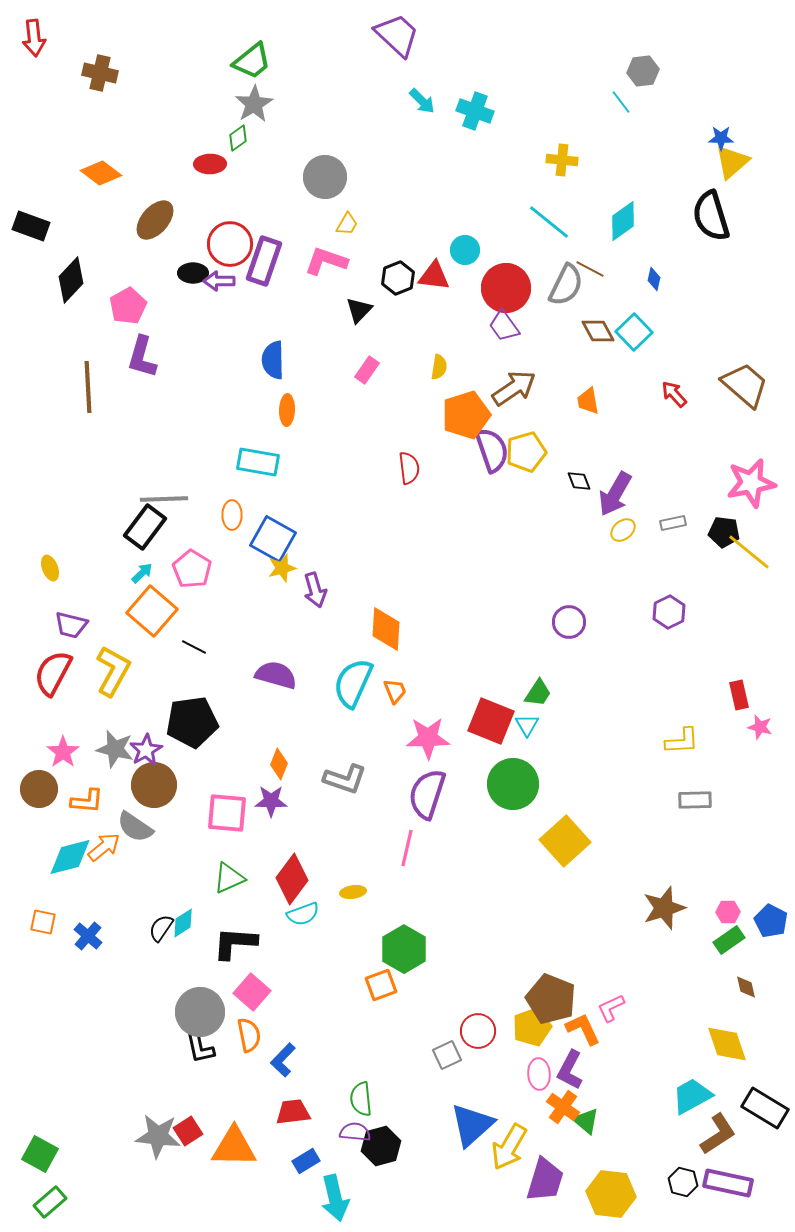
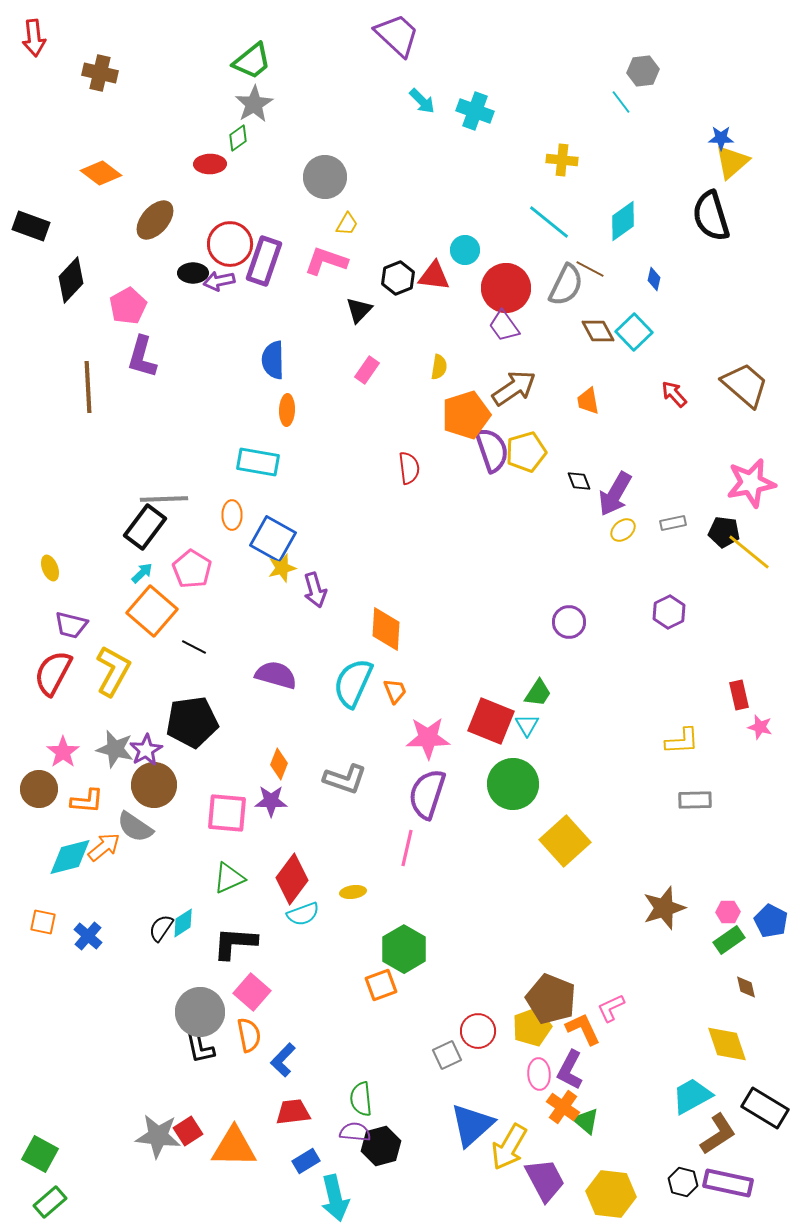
purple arrow at (219, 281): rotated 12 degrees counterclockwise
purple trapezoid at (545, 1180): rotated 45 degrees counterclockwise
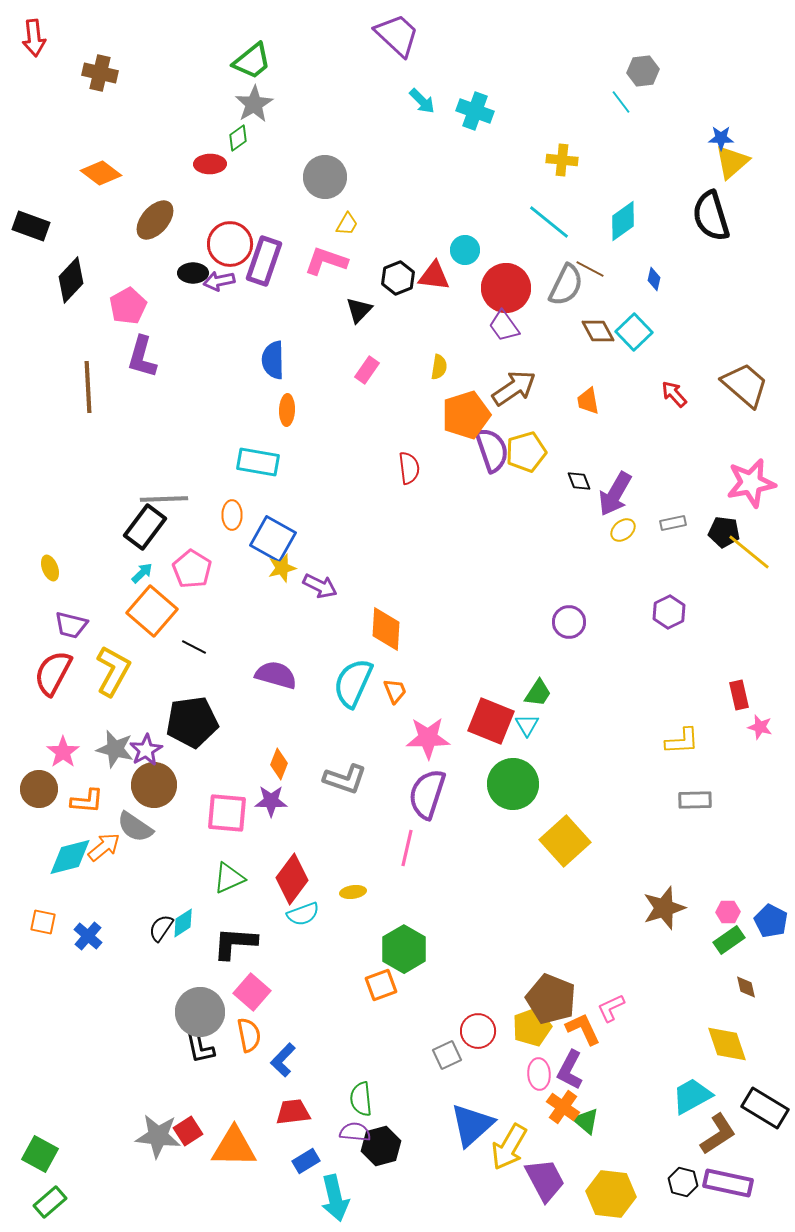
purple arrow at (315, 590): moved 5 px right, 4 px up; rotated 48 degrees counterclockwise
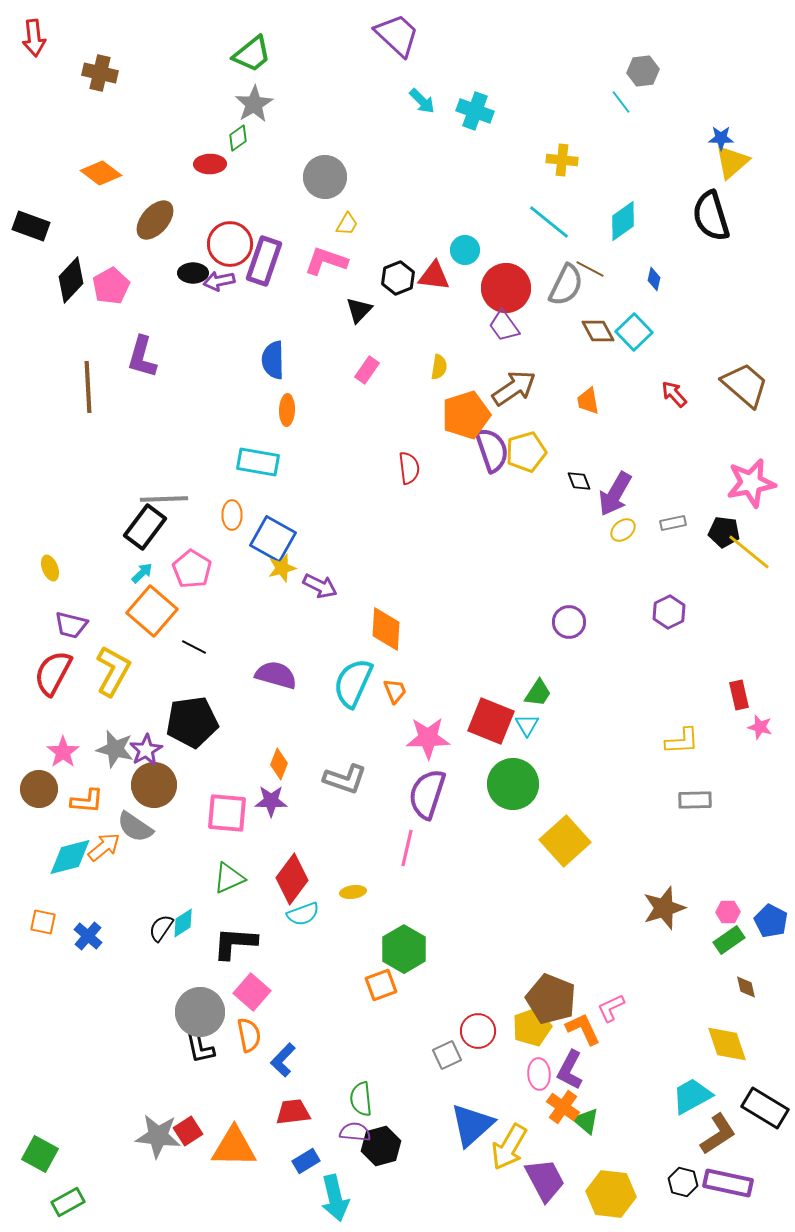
green trapezoid at (252, 61): moved 7 px up
pink pentagon at (128, 306): moved 17 px left, 20 px up
green rectangle at (50, 1202): moved 18 px right; rotated 12 degrees clockwise
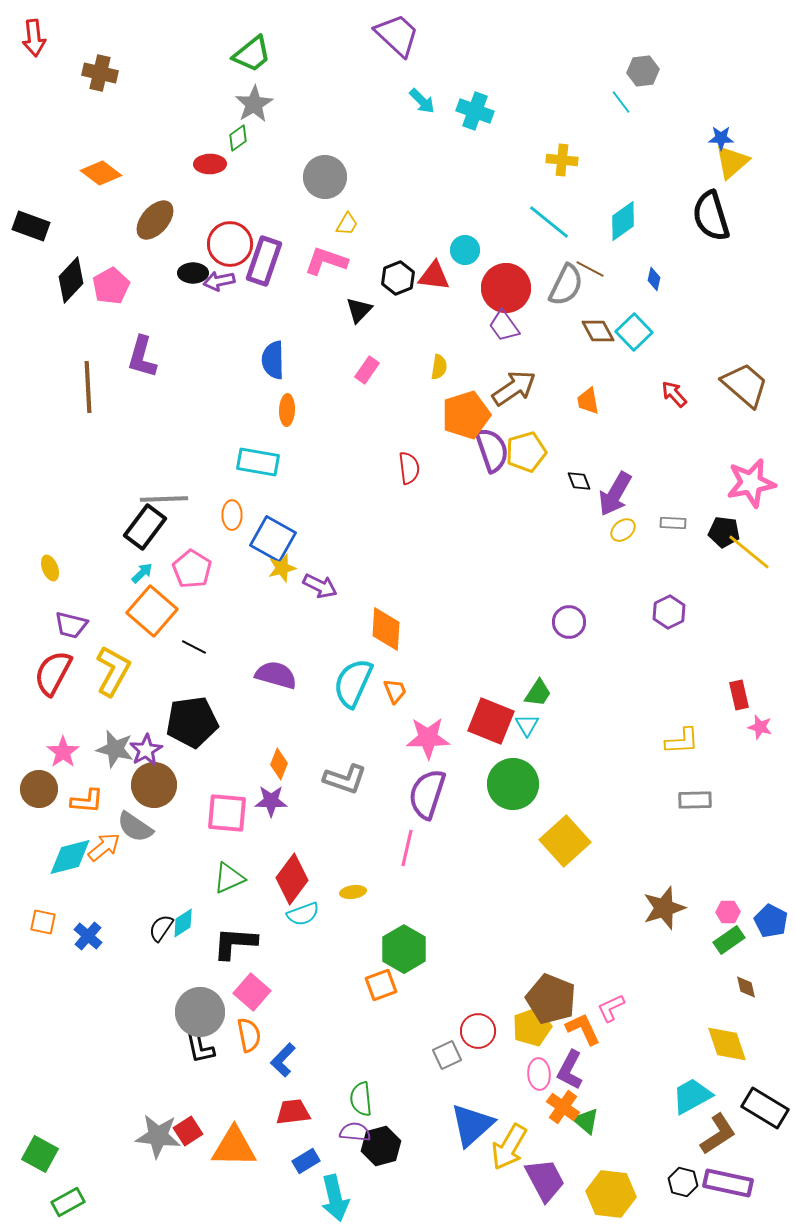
gray rectangle at (673, 523): rotated 15 degrees clockwise
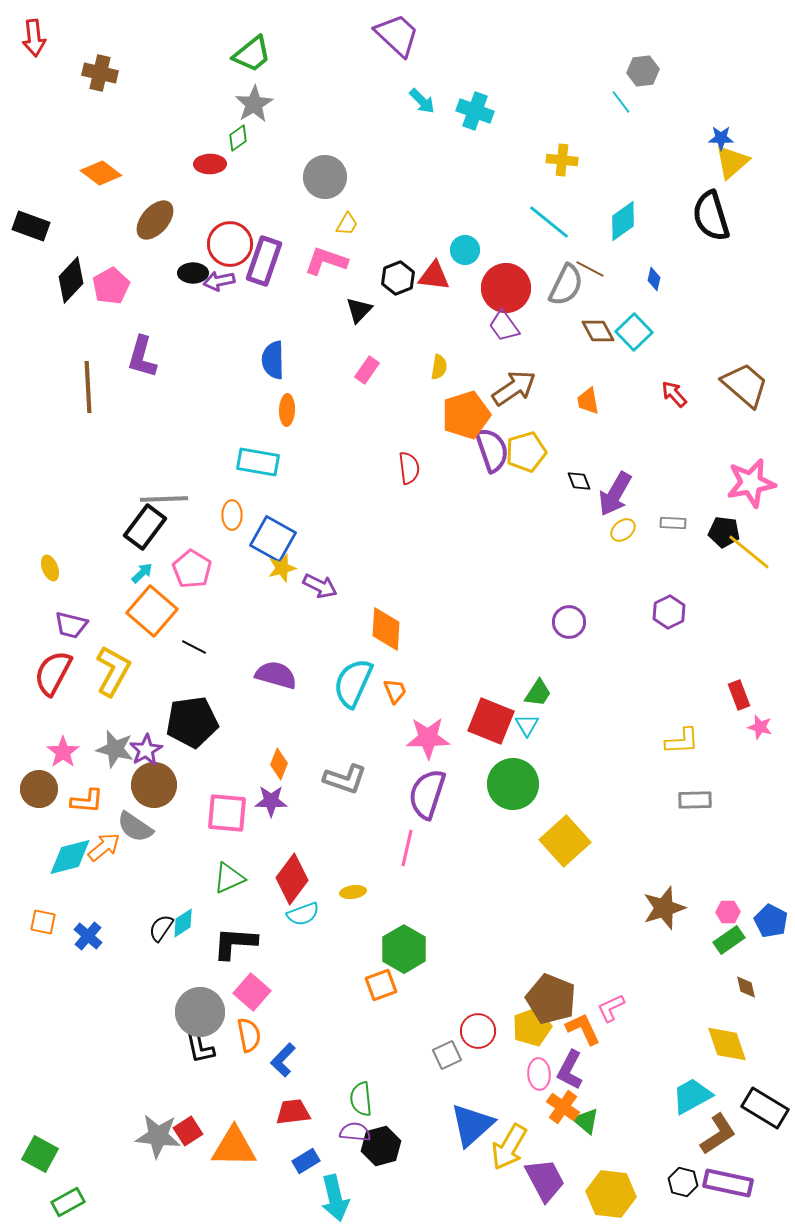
red rectangle at (739, 695): rotated 8 degrees counterclockwise
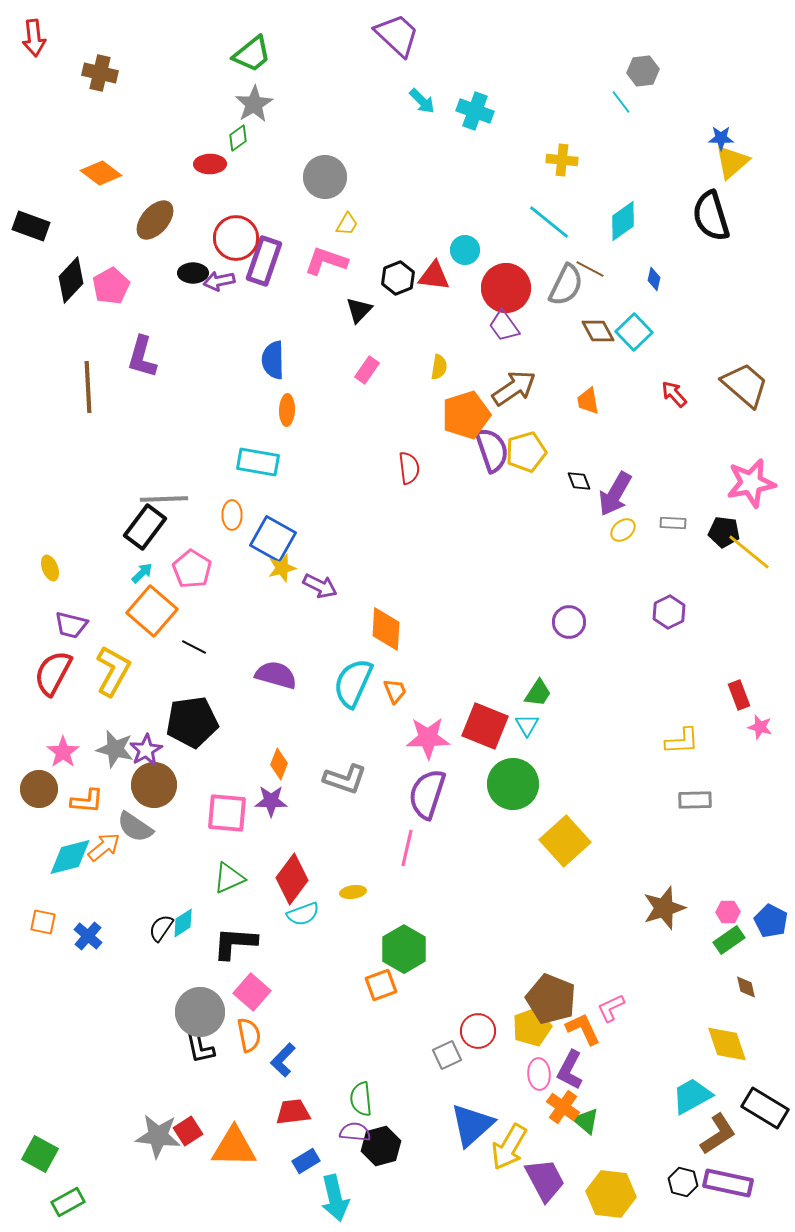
red circle at (230, 244): moved 6 px right, 6 px up
red square at (491, 721): moved 6 px left, 5 px down
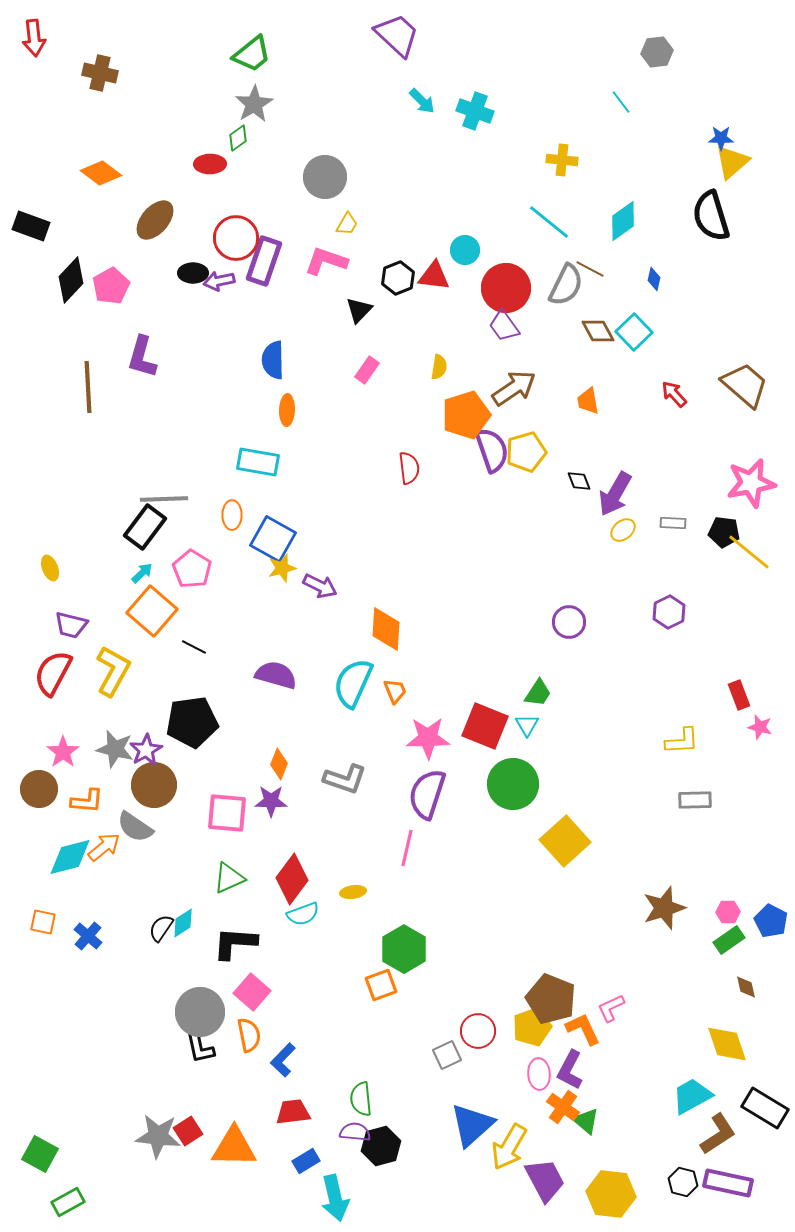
gray hexagon at (643, 71): moved 14 px right, 19 px up
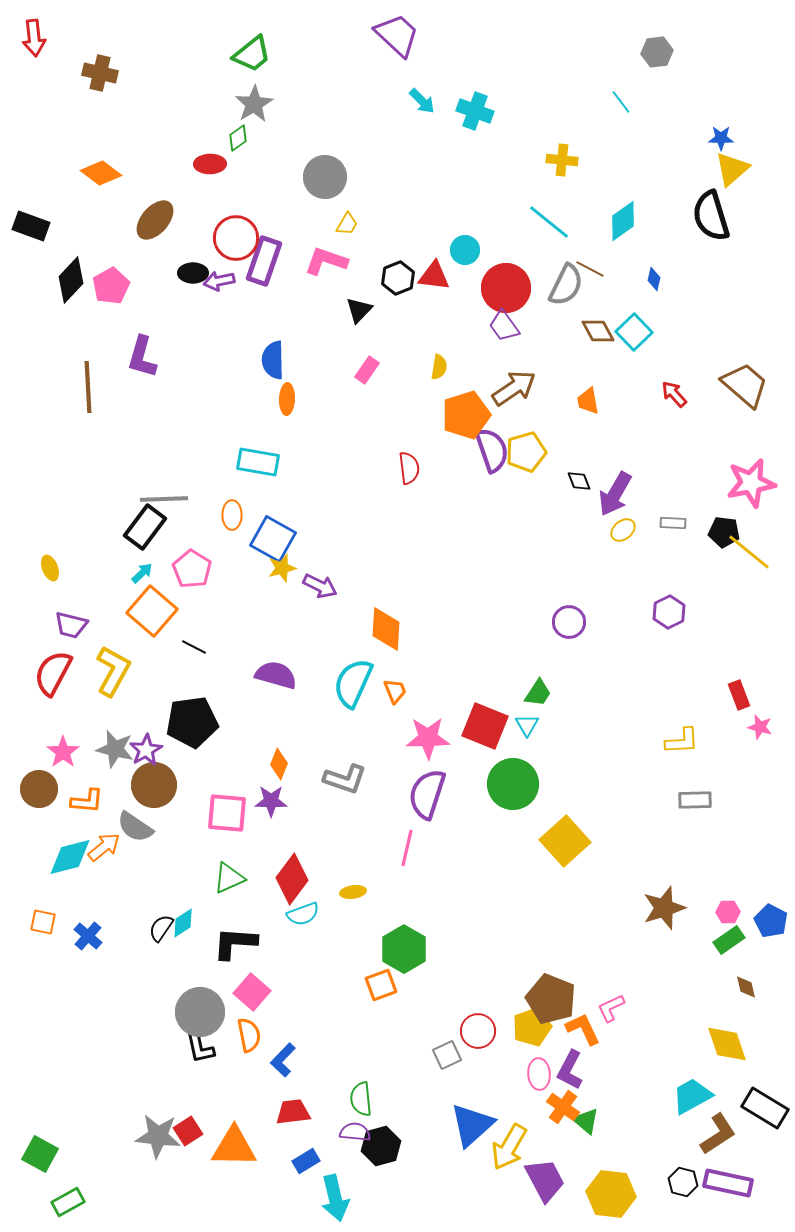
yellow triangle at (732, 162): moved 7 px down
orange ellipse at (287, 410): moved 11 px up
